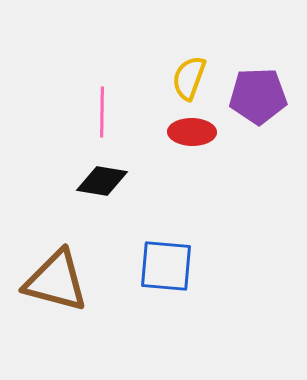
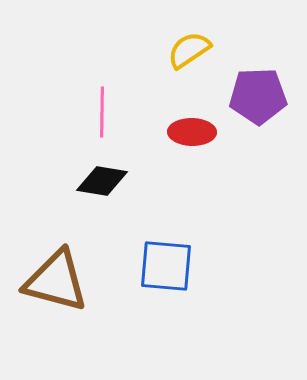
yellow semicircle: moved 28 px up; rotated 36 degrees clockwise
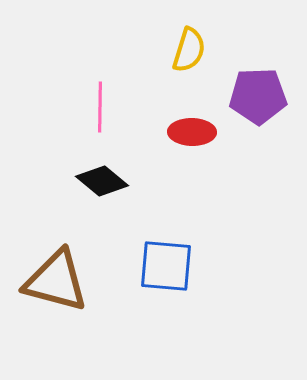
yellow semicircle: rotated 141 degrees clockwise
pink line: moved 2 px left, 5 px up
black diamond: rotated 30 degrees clockwise
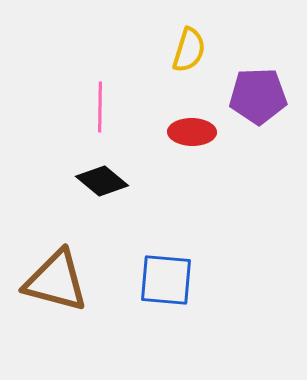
blue square: moved 14 px down
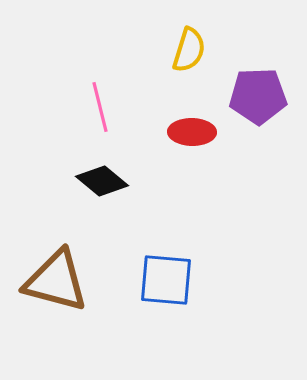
pink line: rotated 15 degrees counterclockwise
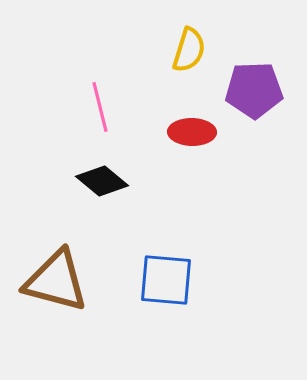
purple pentagon: moved 4 px left, 6 px up
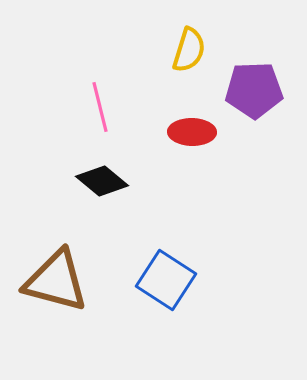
blue square: rotated 28 degrees clockwise
